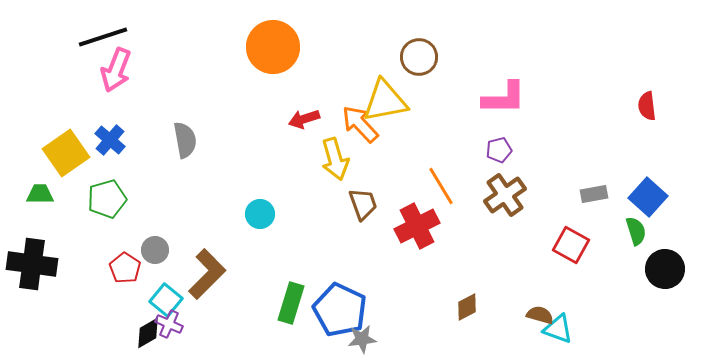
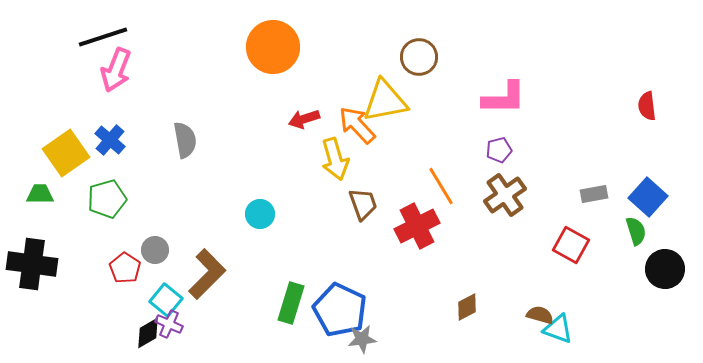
orange arrow: moved 3 px left, 1 px down
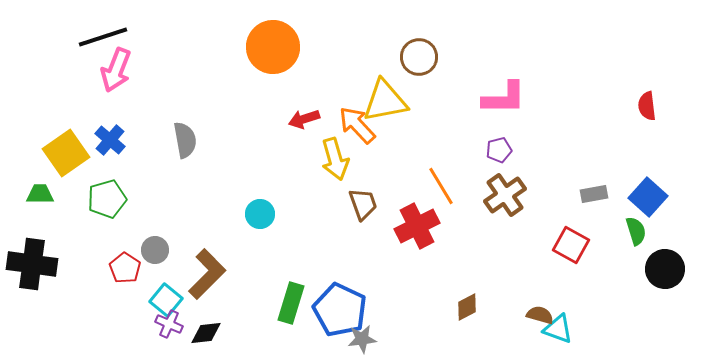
black diamond: moved 58 px right; rotated 24 degrees clockwise
